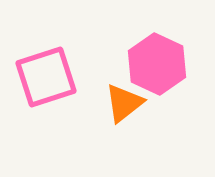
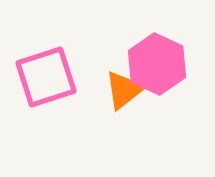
orange triangle: moved 13 px up
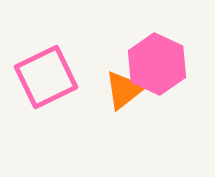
pink square: rotated 8 degrees counterclockwise
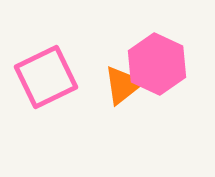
orange triangle: moved 1 px left, 5 px up
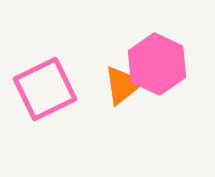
pink square: moved 1 px left, 12 px down
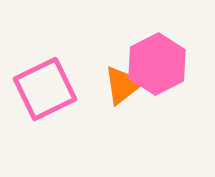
pink hexagon: rotated 8 degrees clockwise
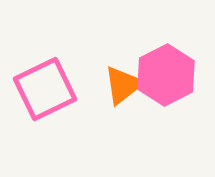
pink hexagon: moved 9 px right, 11 px down
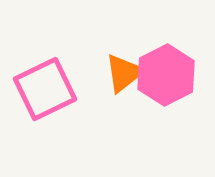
orange triangle: moved 1 px right, 12 px up
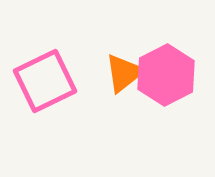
pink square: moved 8 px up
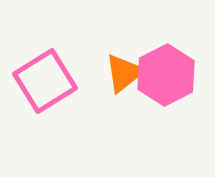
pink square: rotated 6 degrees counterclockwise
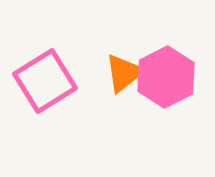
pink hexagon: moved 2 px down
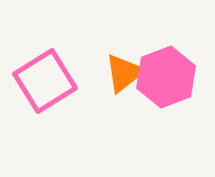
pink hexagon: rotated 6 degrees clockwise
